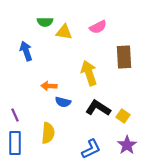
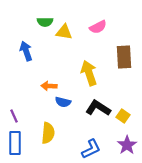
purple line: moved 1 px left, 1 px down
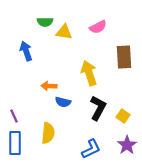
black L-shape: rotated 85 degrees clockwise
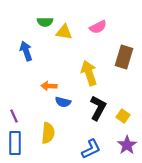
brown rectangle: rotated 20 degrees clockwise
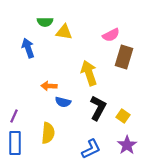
pink semicircle: moved 13 px right, 8 px down
blue arrow: moved 2 px right, 3 px up
purple line: rotated 48 degrees clockwise
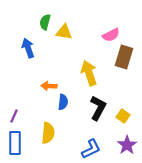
green semicircle: rotated 105 degrees clockwise
blue semicircle: rotated 98 degrees counterclockwise
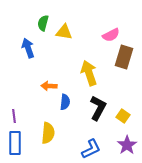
green semicircle: moved 2 px left, 1 px down
blue semicircle: moved 2 px right
purple line: rotated 32 degrees counterclockwise
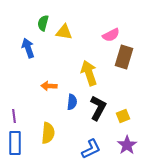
blue semicircle: moved 7 px right
yellow square: rotated 32 degrees clockwise
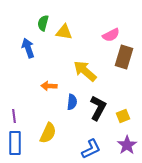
yellow arrow: moved 4 px left, 2 px up; rotated 30 degrees counterclockwise
yellow semicircle: rotated 20 degrees clockwise
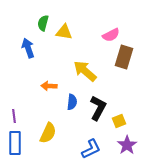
yellow square: moved 4 px left, 5 px down
